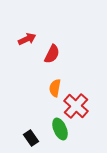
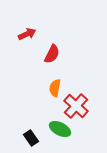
red arrow: moved 5 px up
green ellipse: rotated 40 degrees counterclockwise
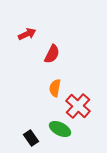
red cross: moved 2 px right
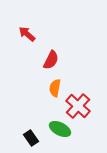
red arrow: rotated 114 degrees counterclockwise
red semicircle: moved 1 px left, 6 px down
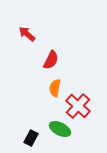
black rectangle: rotated 63 degrees clockwise
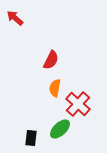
red arrow: moved 12 px left, 16 px up
red cross: moved 2 px up
green ellipse: rotated 70 degrees counterclockwise
black rectangle: rotated 21 degrees counterclockwise
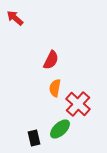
black rectangle: moved 3 px right; rotated 21 degrees counterclockwise
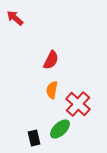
orange semicircle: moved 3 px left, 2 px down
